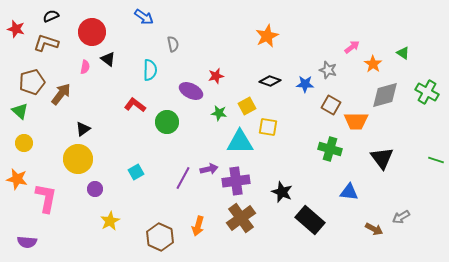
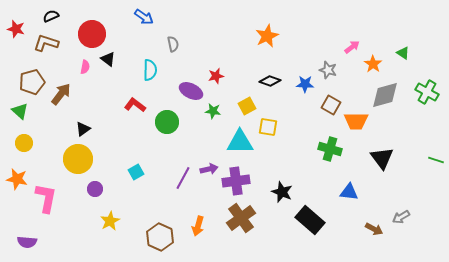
red circle at (92, 32): moved 2 px down
green star at (219, 113): moved 6 px left, 2 px up
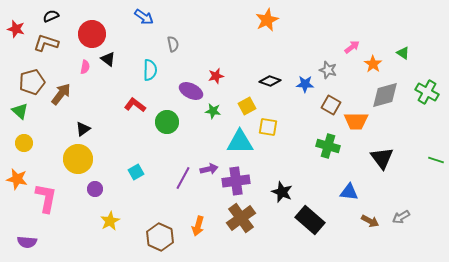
orange star at (267, 36): moved 16 px up
green cross at (330, 149): moved 2 px left, 3 px up
brown arrow at (374, 229): moved 4 px left, 8 px up
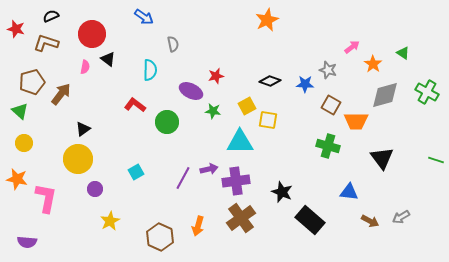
yellow square at (268, 127): moved 7 px up
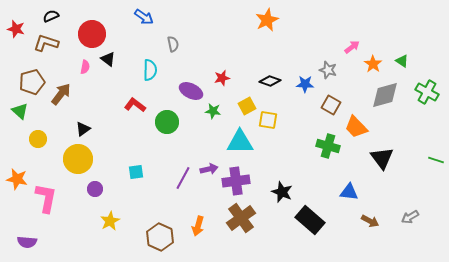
green triangle at (403, 53): moved 1 px left, 8 px down
red star at (216, 76): moved 6 px right, 2 px down
orange trapezoid at (356, 121): moved 6 px down; rotated 45 degrees clockwise
yellow circle at (24, 143): moved 14 px right, 4 px up
cyan square at (136, 172): rotated 21 degrees clockwise
gray arrow at (401, 217): moved 9 px right
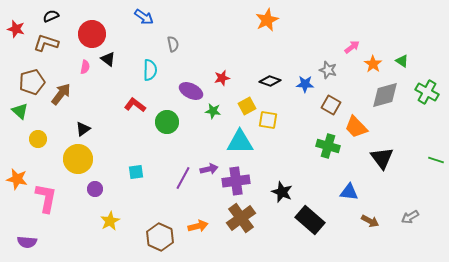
orange arrow at (198, 226): rotated 120 degrees counterclockwise
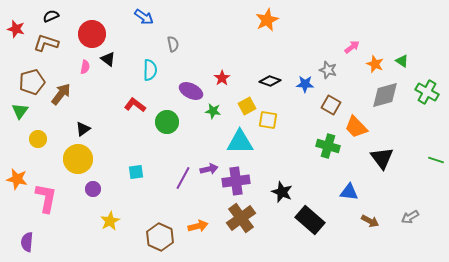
orange star at (373, 64): moved 2 px right; rotated 12 degrees counterclockwise
red star at (222, 78): rotated 21 degrees counterclockwise
green triangle at (20, 111): rotated 24 degrees clockwise
purple circle at (95, 189): moved 2 px left
purple semicircle at (27, 242): rotated 90 degrees clockwise
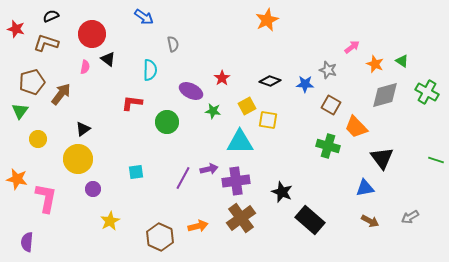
red L-shape at (135, 105): moved 3 px left, 2 px up; rotated 30 degrees counterclockwise
blue triangle at (349, 192): moved 16 px right, 4 px up; rotated 18 degrees counterclockwise
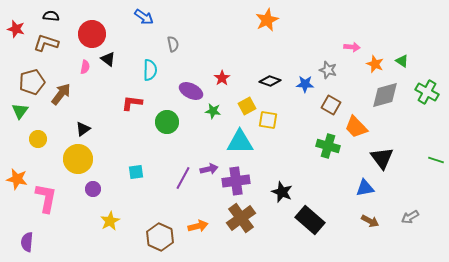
black semicircle at (51, 16): rotated 28 degrees clockwise
pink arrow at (352, 47): rotated 42 degrees clockwise
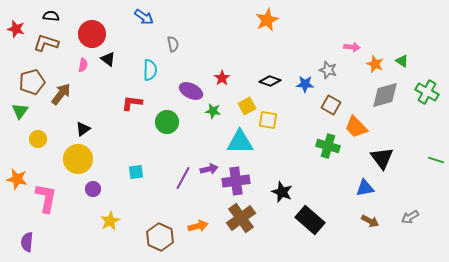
pink semicircle at (85, 67): moved 2 px left, 2 px up
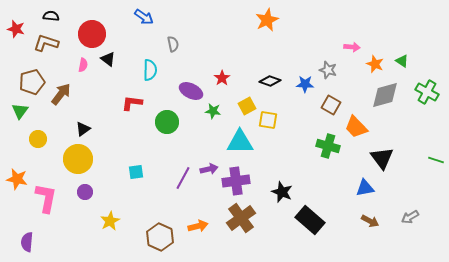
purple circle at (93, 189): moved 8 px left, 3 px down
